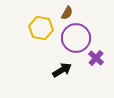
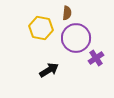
brown semicircle: rotated 24 degrees counterclockwise
purple cross: rotated 14 degrees clockwise
black arrow: moved 13 px left
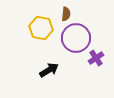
brown semicircle: moved 1 px left, 1 px down
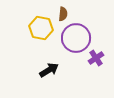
brown semicircle: moved 3 px left
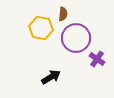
purple cross: moved 1 px right, 1 px down; rotated 21 degrees counterclockwise
black arrow: moved 2 px right, 7 px down
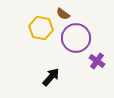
brown semicircle: rotated 120 degrees clockwise
purple cross: moved 2 px down
black arrow: rotated 18 degrees counterclockwise
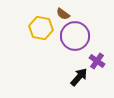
purple circle: moved 1 px left, 2 px up
black arrow: moved 28 px right
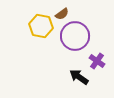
brown semicircle: moved 1 px left; rotated 72 degrees counterclockwise
yellow hexagon: moved 2 px up
black arrow: rotated 96 degrees counterclockwise
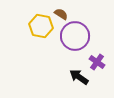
brown semicircle: moved 1 px left; rotated 112 degrees counterclockwise
purple cross: moved 1 px down
